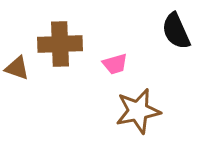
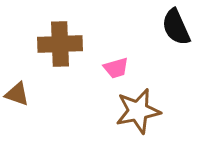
black semicircle: moved 4 px up
pink trapezoid: moved 1 px right, 4 px down
brown triangle: moved 26 px down
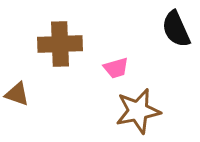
black semicircle: moved 2 px down
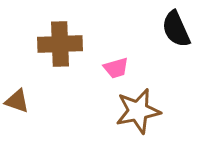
brown triangle: moved 7 px down
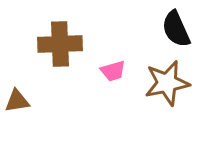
pink trapezoid: moved 3 px left, 3 px down
brown triangle: rotated 28 degrees counterclockwise
brown star: moved 29 px right, 28 px up
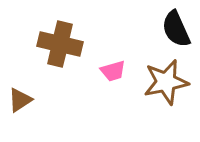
brown cross: rotated 15 degrees clockwise
brown star: moved 1 px left, 1 px up
brown triangle: moved 3 px right, 1 px up; rotated 24 degrees counterclockwise
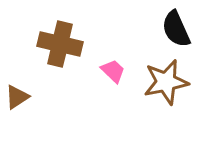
pink trapezoid: rotated 120 degrees counterclockwise
brown triangle: moved 3 px left, 3 px up
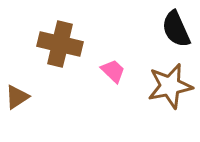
brown star: moved 4 px right, 4 px down
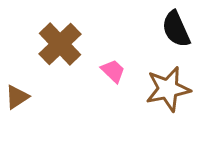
brown cross: rotated 33 degrees clockwise
brown star: moved 2 px left, 3 px down
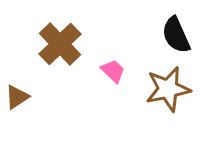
black semicircle: moved 6 px down
